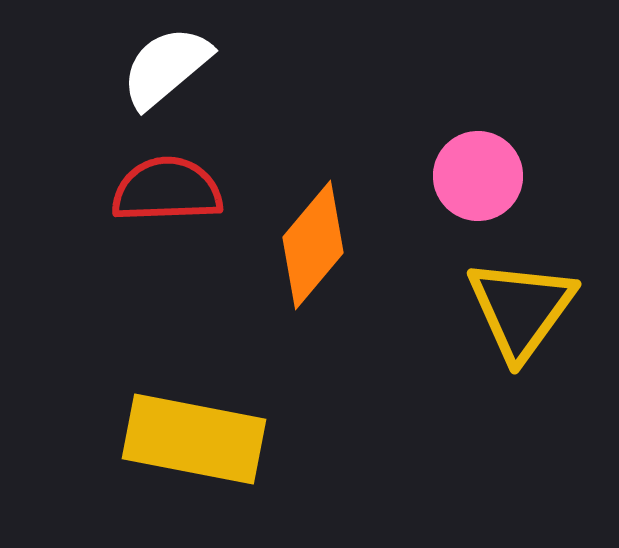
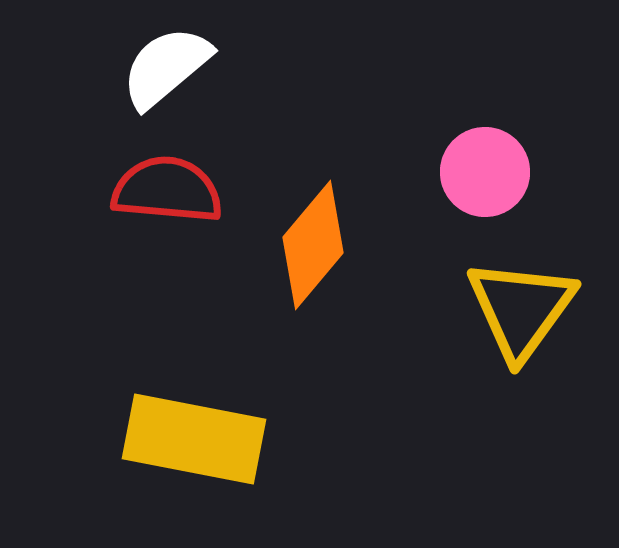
pink circle: moved 7 px right, 4 px up
red semicircle: rotated 7 degrees clockwise
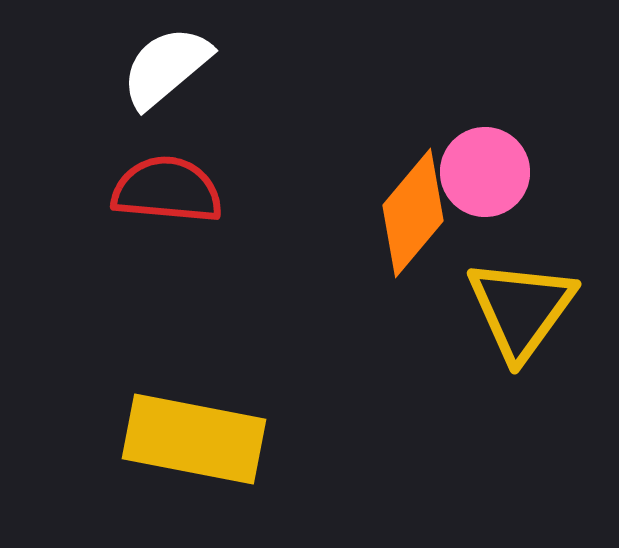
orange diamond: moved 100 px right, 32 px up
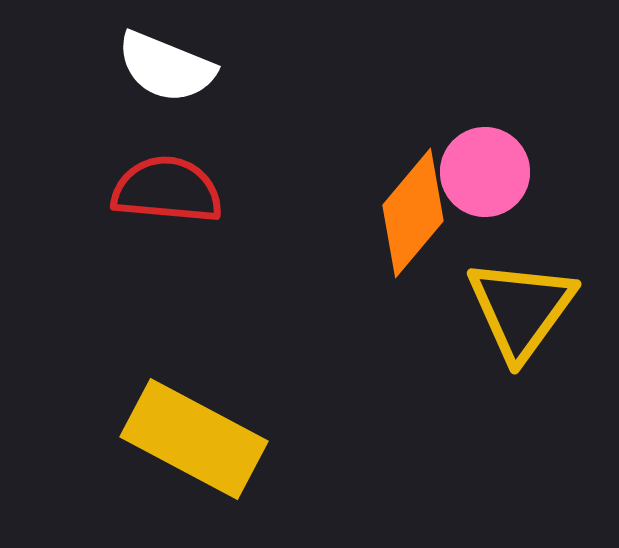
white semicircle: rotated 118 degrees counterclockwise
yellow rectangle: rotated 17 degrees clockwise
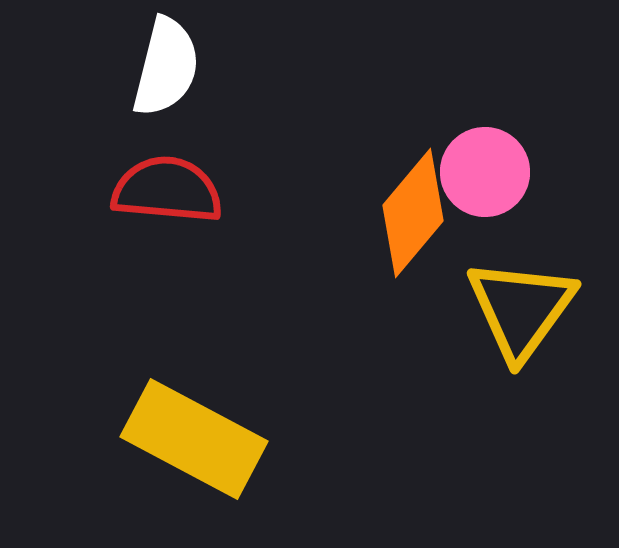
white semicircle: rotated 98 degrees counterclockwise
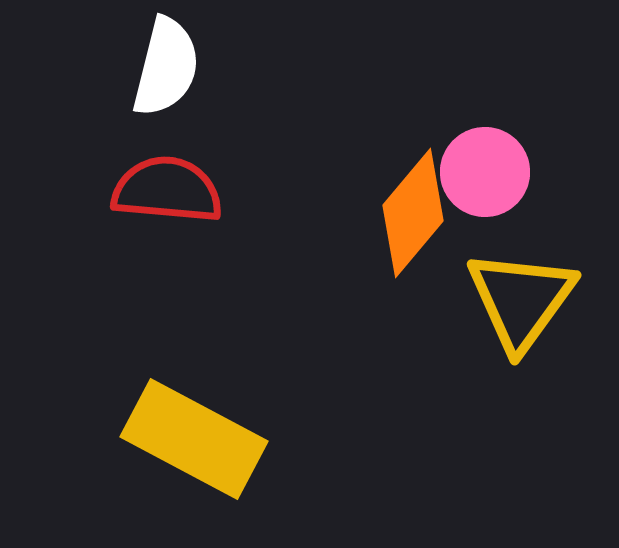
yellow triangle: moved 9 px up
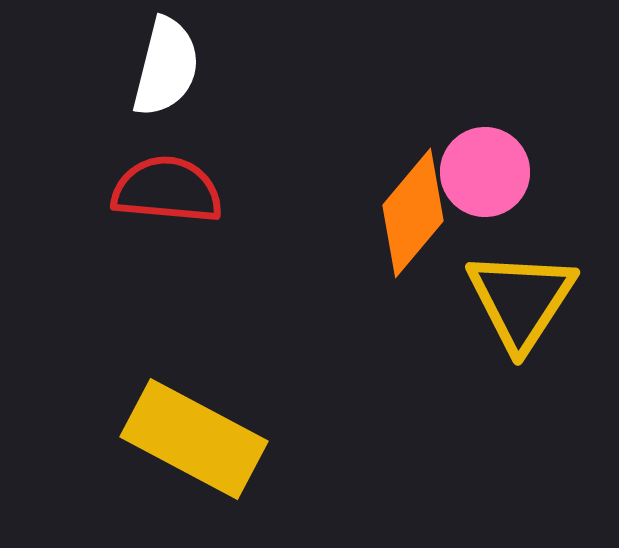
yellow triangle: rotated 3 degrees counterclockwise
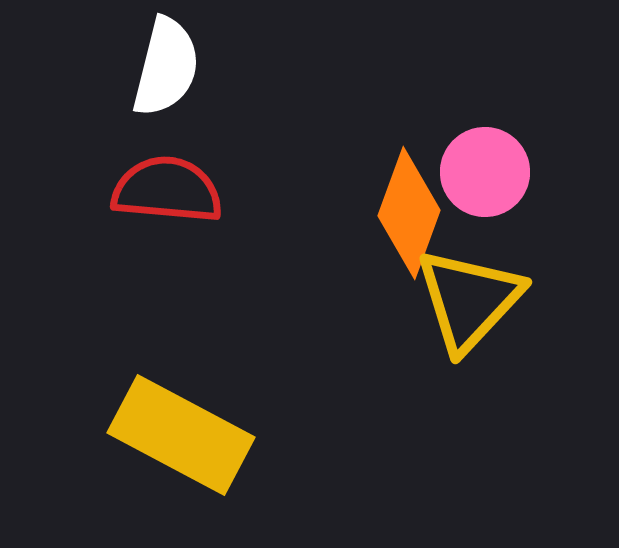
orange diamond: moved 4 px left; rotated 20 degrees counterclockwise
yellow triangle: moved 52 px left; rotated 10 degrees clockwise
yellow rectangle: moved 13 px left, 4 px up
